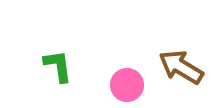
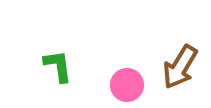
brown arrow: moved 1 px left; rotated 90 degrees counterclockwise
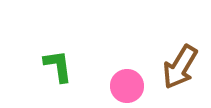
pink circle: moved 1 px down
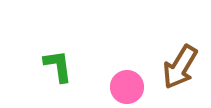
pink circle: moved 1 px down
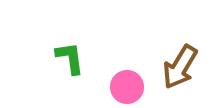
green L-shape: moved 12 px right, 8 px up
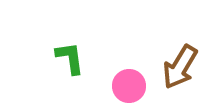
pink circle: moved 2 px right, 1 px up
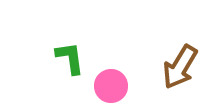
pink circle: moved 18 px left
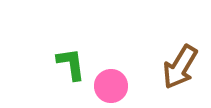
green L-shape: moved 1 px right, 6 px down
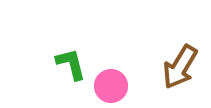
green L-shape: rotated 6 degrees counterclockwise
